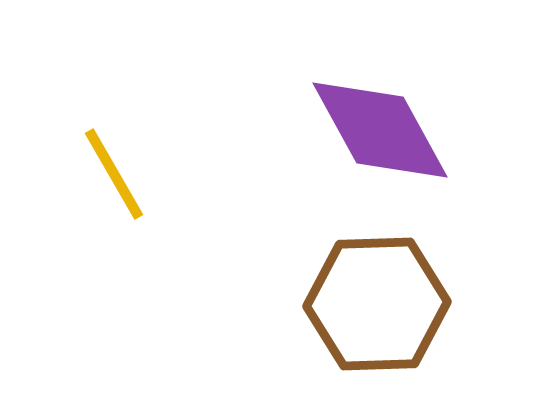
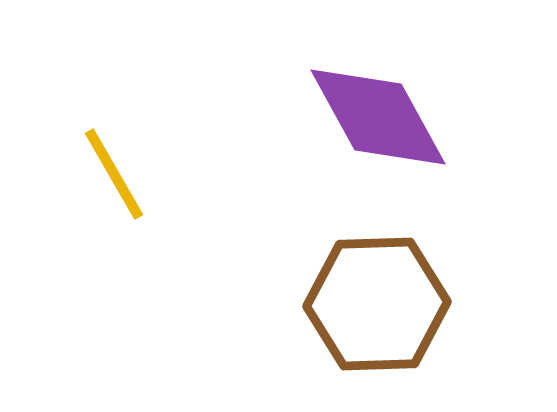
purple diamond: moved 2 px left, 13 px up
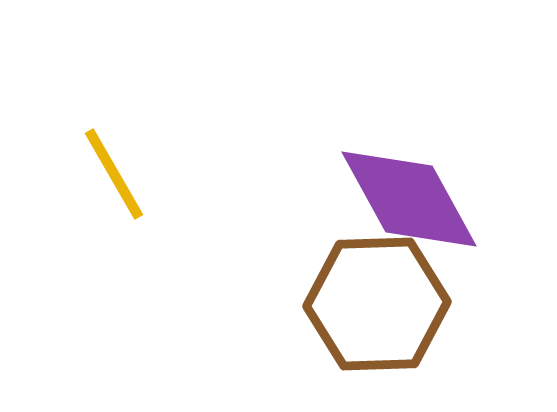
purple diamond: moved 31 px right, 82 px down
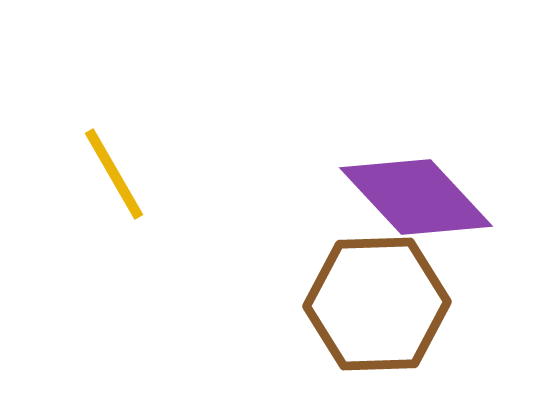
purple diamond: moved 7 px right, 2 px up; rotated 14 degrees counterclockwise
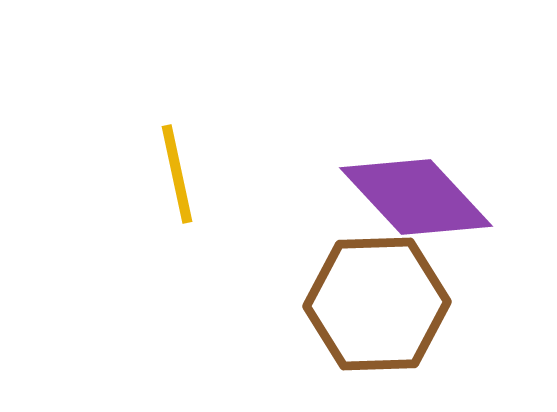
yellow line: moved 63 px right; rotated 18 degrees clockwise
